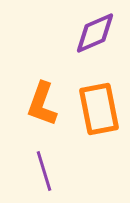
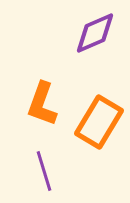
orange rectangle: moved 13 px down; rotated 42 degrees clockwise
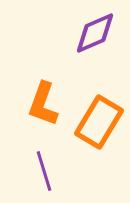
orange L-shape: moved 1 px right
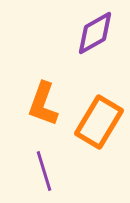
purple diamond: rotated 6 degrees counterclockwise
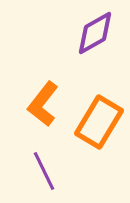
orange L-shape: rotated 18 degrees clockwise
purple line: rotated 9 degrees counterclockwise
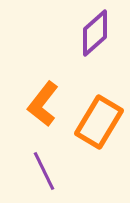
purple diamond: rotated 12 degrees counterclockwise
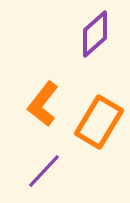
purple diamond: moved 1 px down
purple line: rotated 69 degrees clockwise
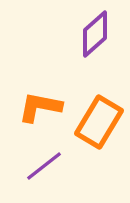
orange L-shape: moved 3 px left, 3 px down; rotated 63 degrees clockwise
purple line: moved 5 px up; rotated 9 degrees clockwise
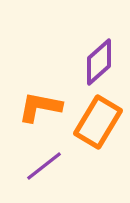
purple diamond: moved 4 px right, 28 px down
orange rectangle: moved 1 px left
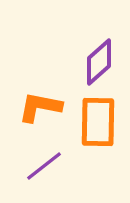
orange rectangle: rotated 30 degrees counterclockwise
